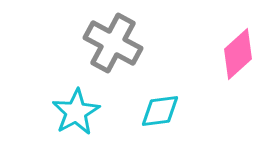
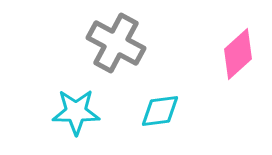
gray cross: moved 3 px right
cyan star: rotated 30 degrees clockwise
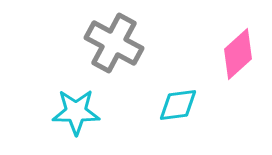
gray cross: moved 2 px left
cyan diamond: moved 18 px right, 6 px up
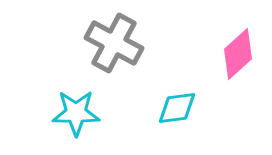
cyan diamond: moved 1 px left, 3 px down
cyan star: moved 1 px down
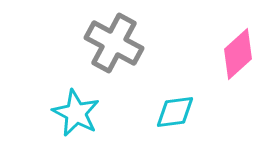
cyan diamond: moved 2 px left, 4 px down
cyan star: rotated 27 degrees clockwise
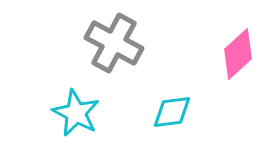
cyan diamond: moved 3 px left
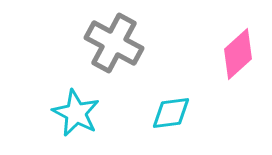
cyan diamond: moved 1 px left, 1 px down
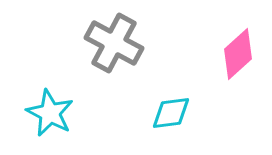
cyan star: moved 26 px left
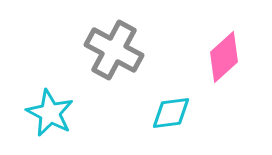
gray cross: moved 7 px down
pink diamond: moved 14 px left, 3 px down
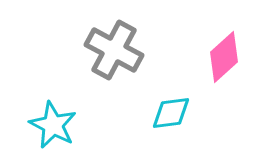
cyan star: moved 3 px right, 12 px down
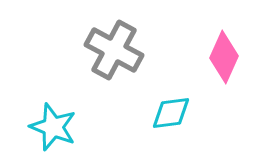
pink diamond: rotated 24 degrees counterclockwise
cyan star: moved 2 px down; rotated 6 degrees counterclockwise
